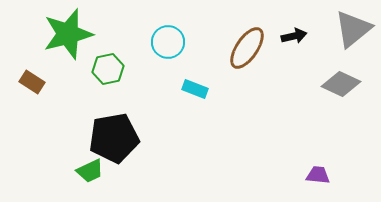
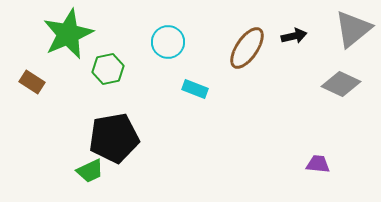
green star: rotated 9 degrees counterclockwise
purple trapezoid: moved 11 px up
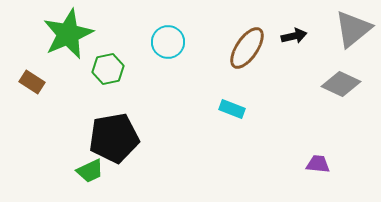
cyan rectangle: moved 37 px right, 20 px down
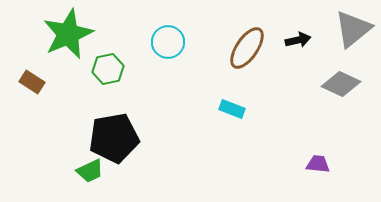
black arrow: moved 4 px right, 4 px down
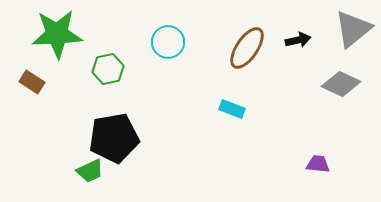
green star: moved 11 px left; rotated 21 degrees clockwise
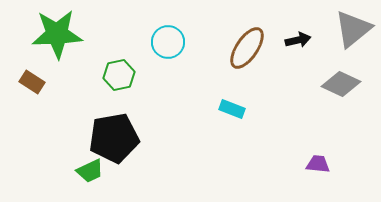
green hexagon: moved 11 px right, 6 px down
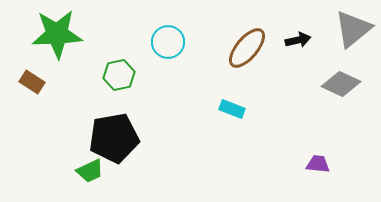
brown ellipse: rotated 6 degrees clockwise
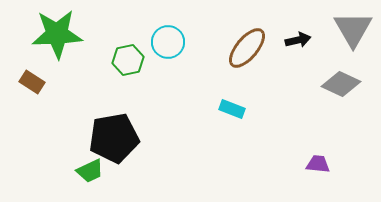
gray triangle: rotated 21 degrees counterclockwise
green hexagon: moved 9 px right, 15 px up
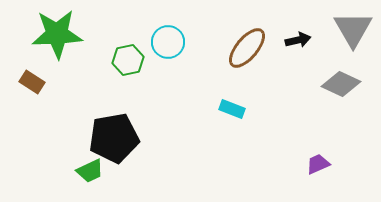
purple trapezoid: rotated 30 degrees counterclockwise
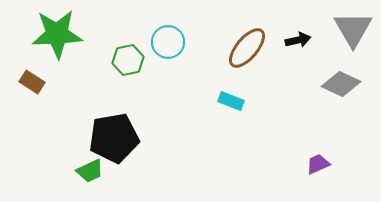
cyan rectangle: moved 1 px left, 8 px up
